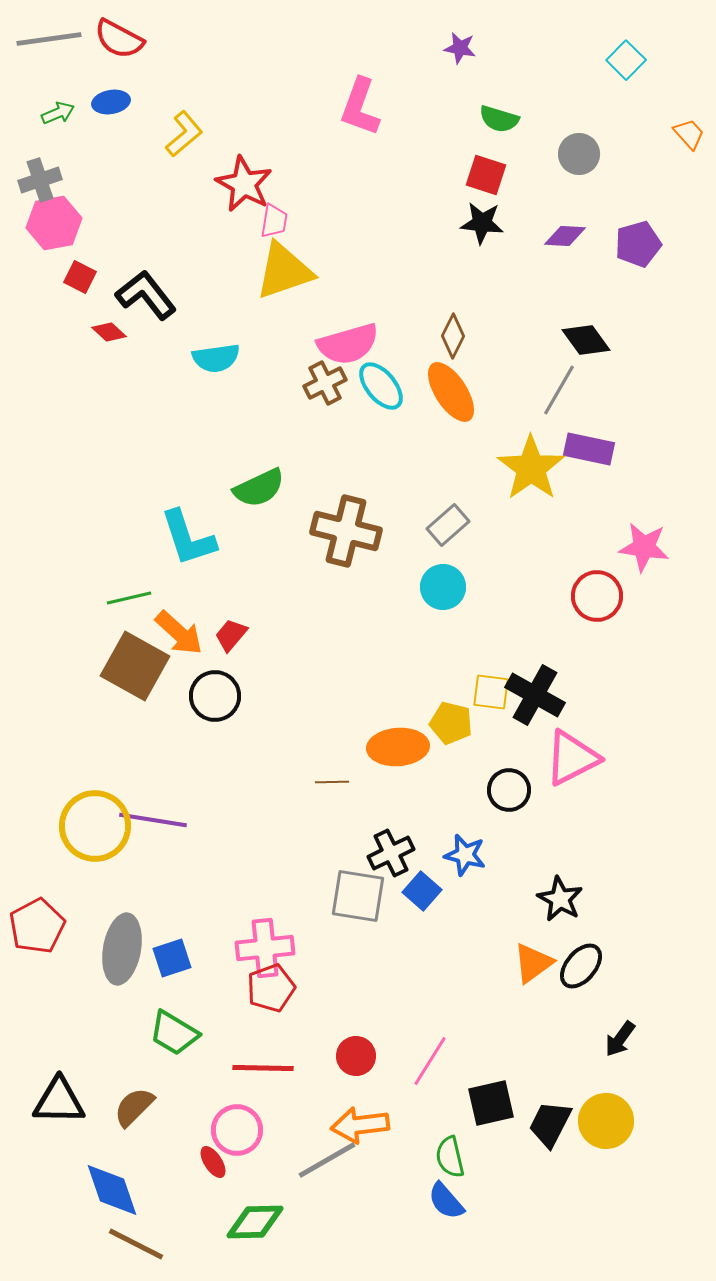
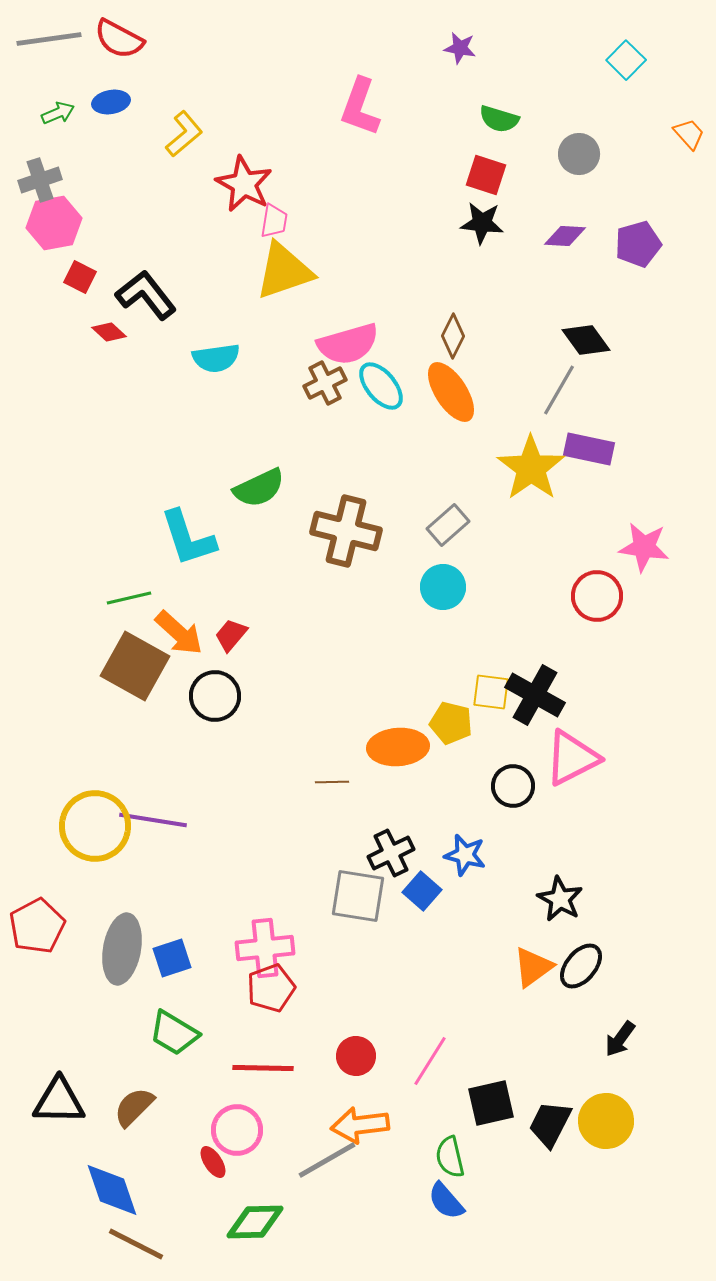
black circle at (509, 790): moved 4 px right, 4 px up
orange triangle at (533, 963): moved 4 px down
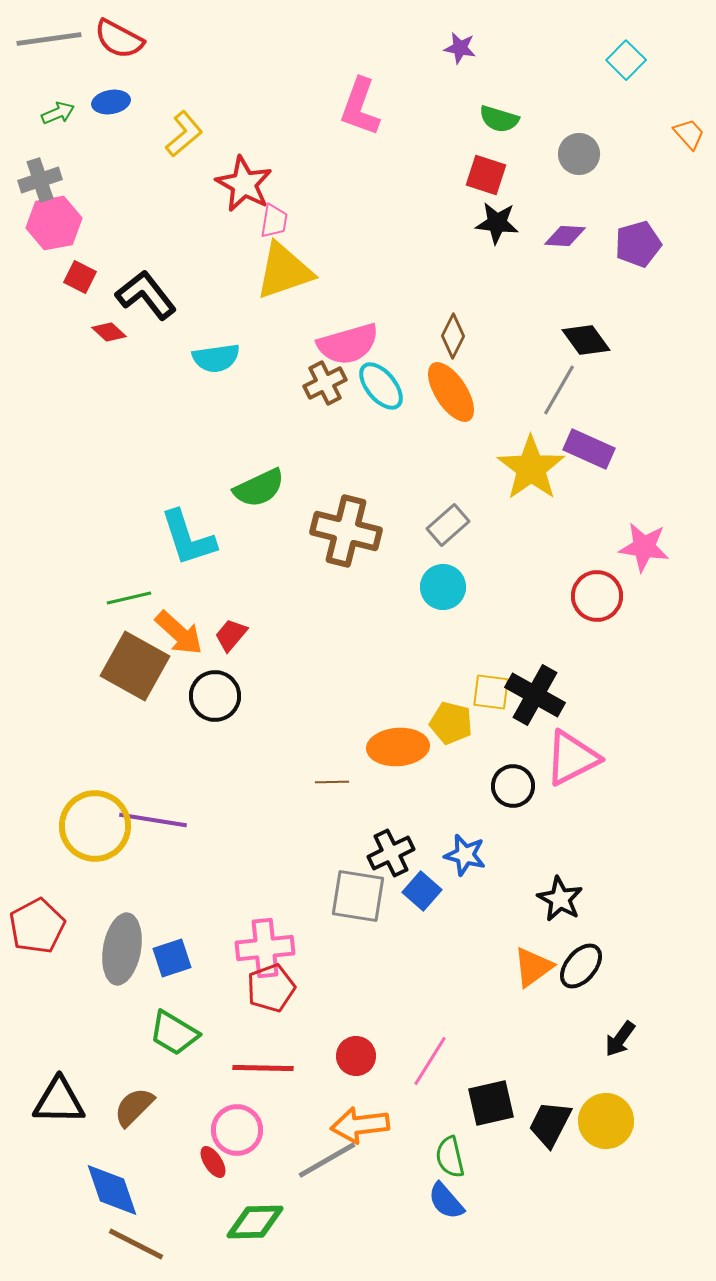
black star at (482, 223): moved 15 px right
purple rectangle at (589, 449): rotated 12 degrees clockwise
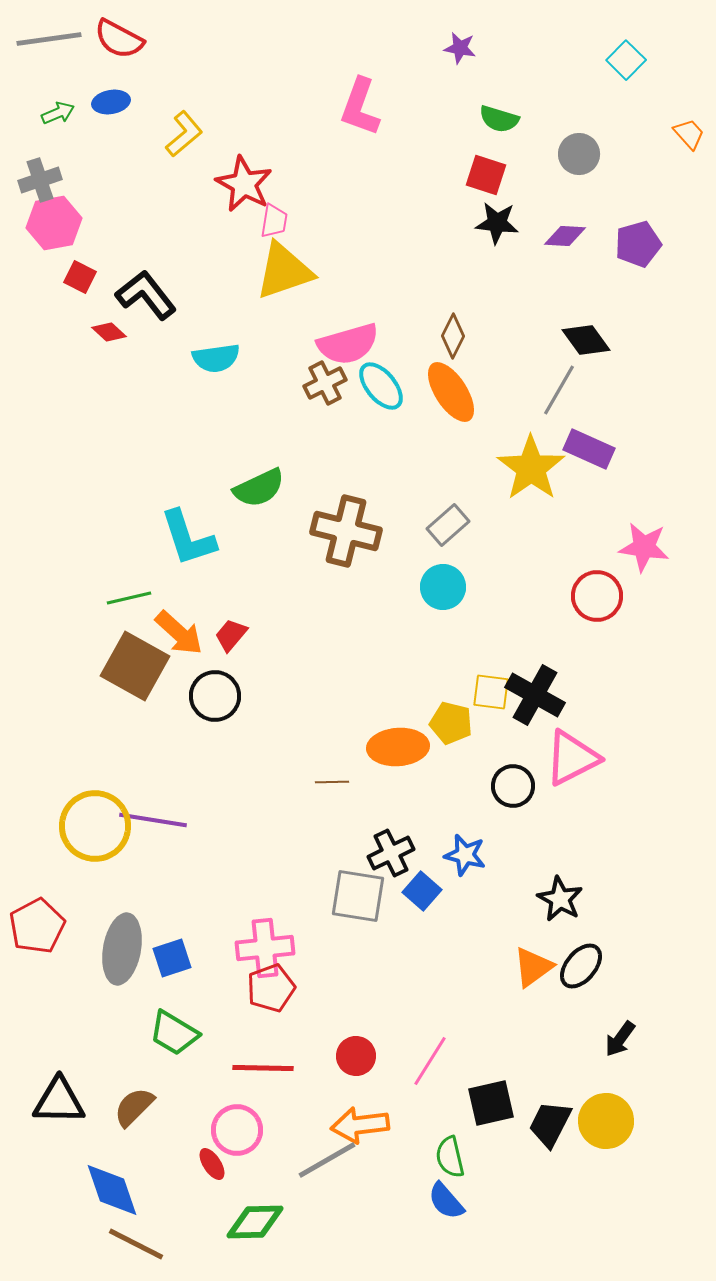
red ellipse at (213, 1162): moved 1 px left, 2 px down
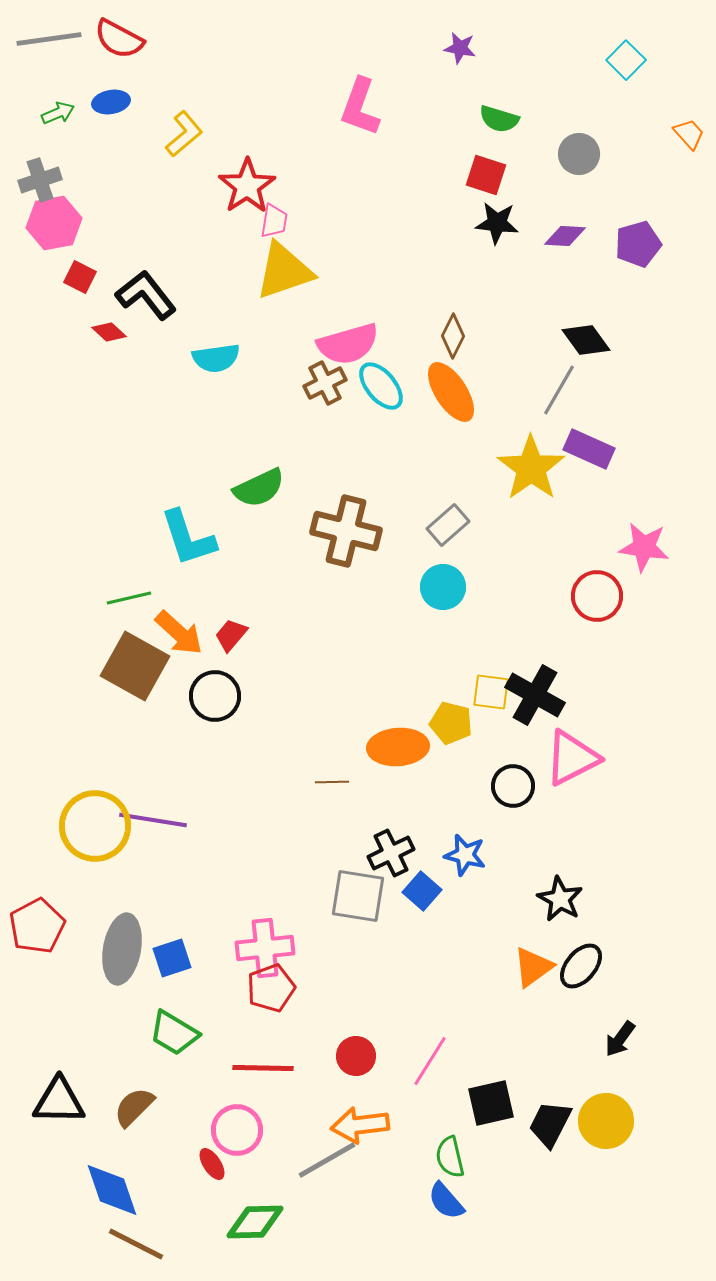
red star at (244, 184): moved 3 px right, 2 px down; rotated 10 degrees clockwise
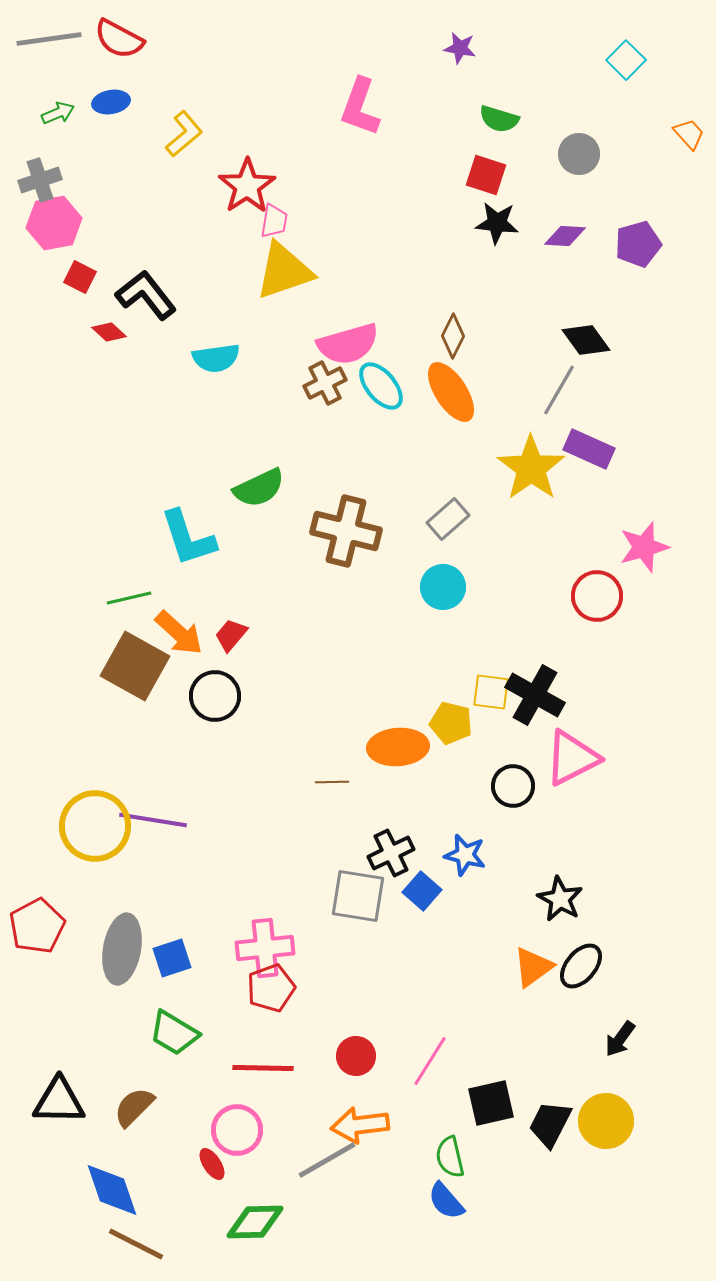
gray rectangle at (448, 525): moved 6 px up
pink star at (644, 547): rotated 24 degrees counterclockwise
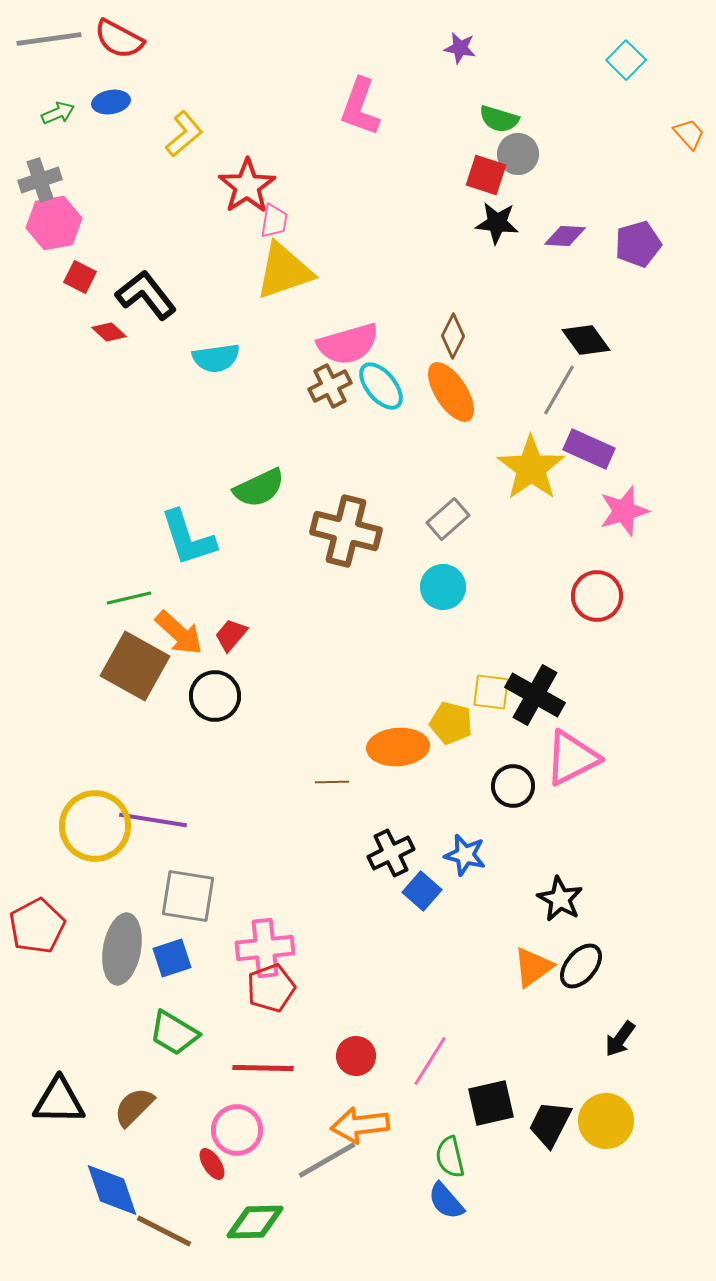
gray circle at (579, 154): moved 61 px left
brown cross at (325, 383): moved 5 px right, 3 px down
pink star at (644, 547): moved 20 px left, 36 px up
gray square at (358, 896): moved 170 px left
brown line at (136, 1244): moved 28 px right, 13 px up
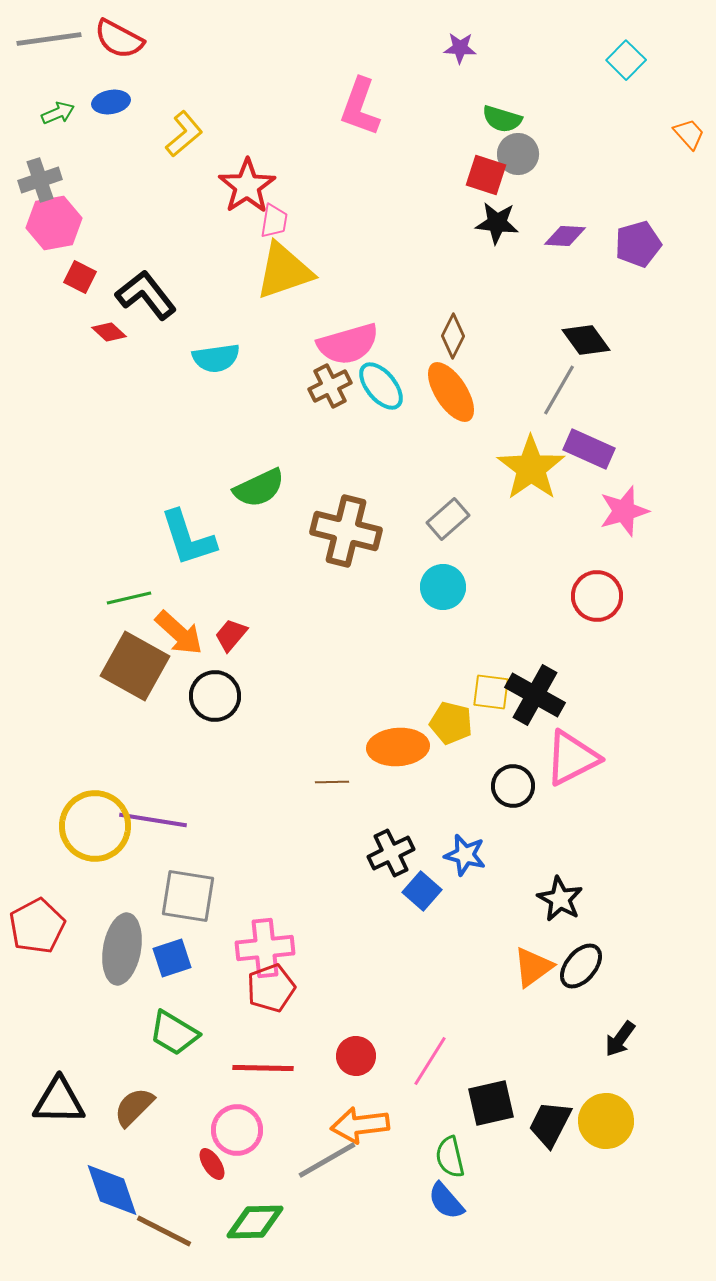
purple star at (460, 48): rotated 8 degrees counterclockwise
green semicircle at (499, 119): moved 3 px right
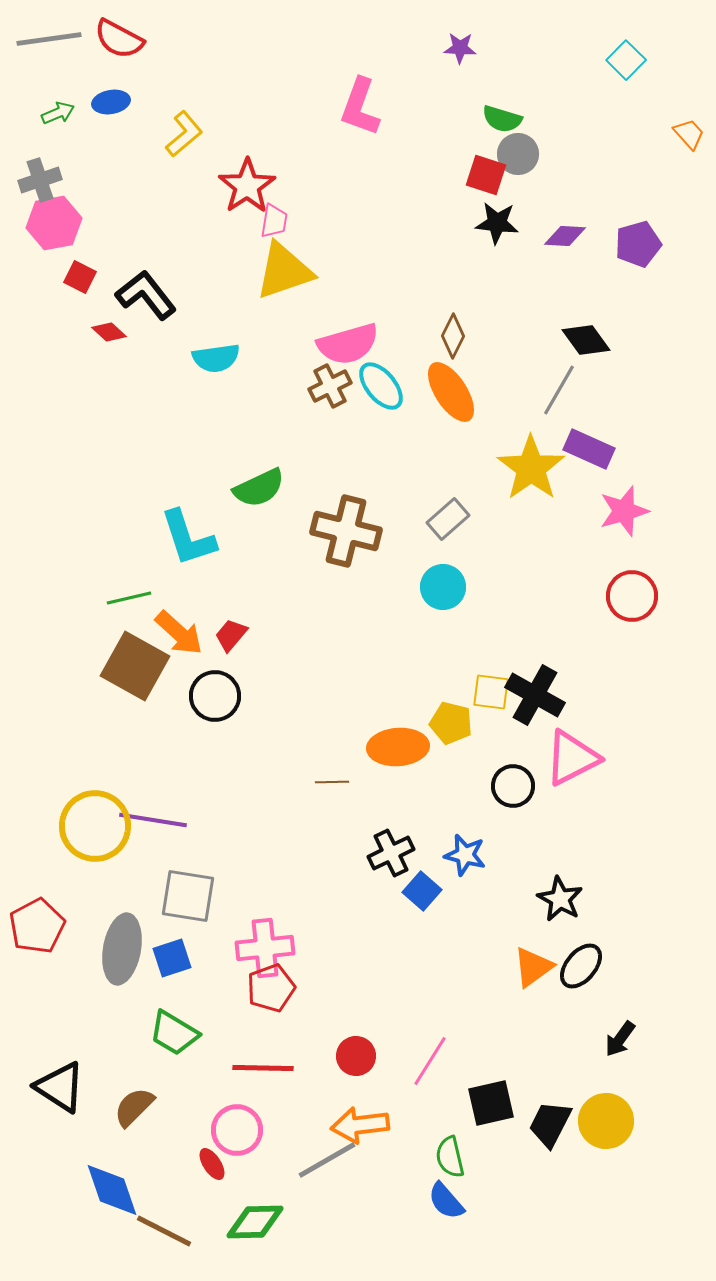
red circle at (597, 596): moved 35 px right
black triangle at (59, 1101): moved 1 px right, 14 px up; rotated 32 degrees clockwise
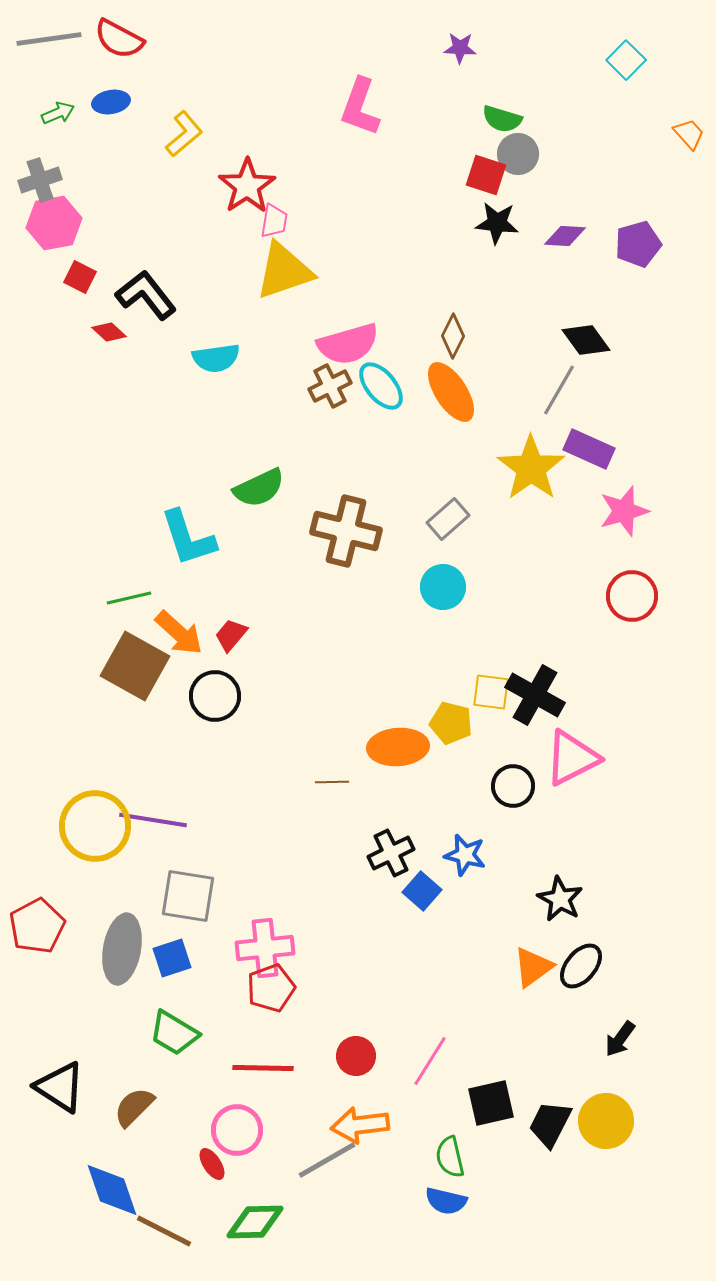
blue semicircle at (446, 1201): rotated 36 degrees counterclockwise
